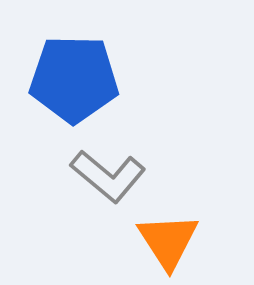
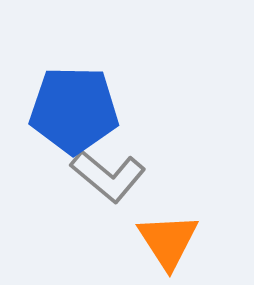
blue pentagon: moved 31 px down
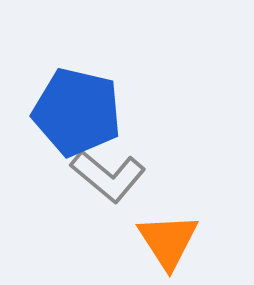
blue pentagon: moved 3 px right, 2 px down; rotated 12 degrees clockwise
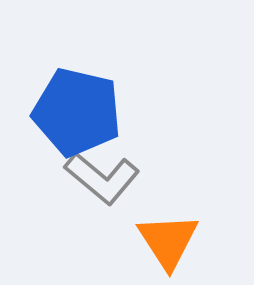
gray L-shape: moved 6 px left, 2 px down
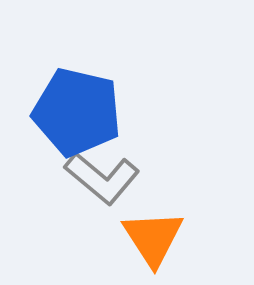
orange triangle: moved 15 px left, 3 px up
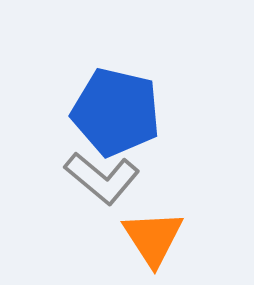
blue pentagon: moved 39 px right
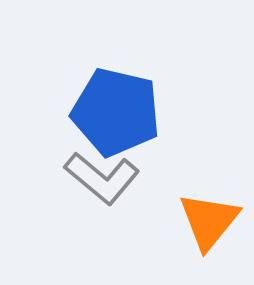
orange triangle: moved 56 px right, 17 px up; rotated 12 degrees clockwise
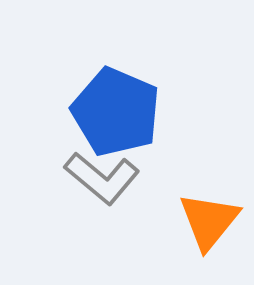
blue pentagon: rotated 10 degrees clockwise
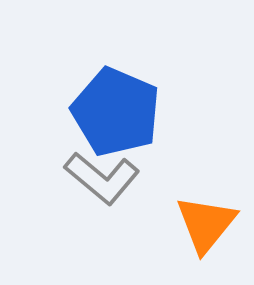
orange triangle: moved 3 px left, 3 px down
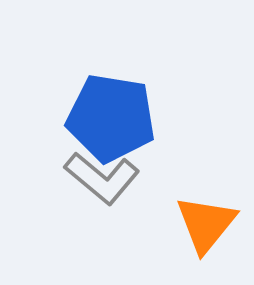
blue pentagon: moved 5 px left, 6 px down; rotated 14 degrees counterclockwise
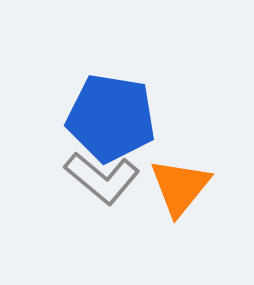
orange triangle: moved 26 px left, 37 px up
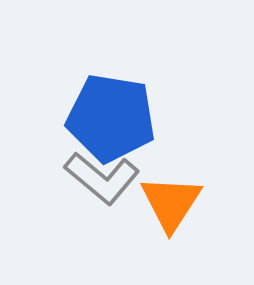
orange triangle: moved 9 px left, 16 px down; rotated 6 degrees counterclockwise
